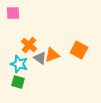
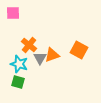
gray triangle: rotated 24 degrees clockwise
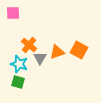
orange triangle: moved 5 px right, 3 px up
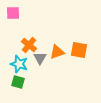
orange square: rotated 18 degrees counterclockwise
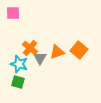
orange cross: moved 1 px right, 3 px down
orange square: rotated 30 degrees clockwise
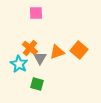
pink square: moved 23 px right
cyan star: rotated 12 degrees clockwise
green square: moved 19 px right, 2 px down
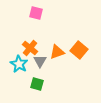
pink square: rotated 16 degrees clockwise
gray triangle: moved 3 px down
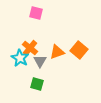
cyan star: moved 1 px right, 6 px up
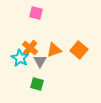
orange triangle: moved 3 px left, 2 px up
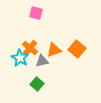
orange square: moved 2 px left, 1 px up
gray triangle: moved 2 px right; rotated 48 degrees clockwise
green square: rotated 24 degrees clockwise
